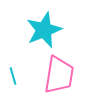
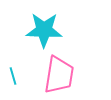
cyan star: rotated 24 degrees clockwise
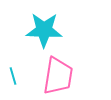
pink trapezoid: moved 1 px left, 1 px down
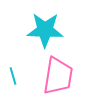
cyan star: moved 1 px right
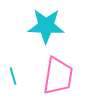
cyan star: moved 1 px right, 4 px up
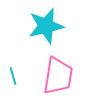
cyan star: rotated 15 degrees counterclockwise
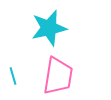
cyan star: moved 3 px right, 2 px down
